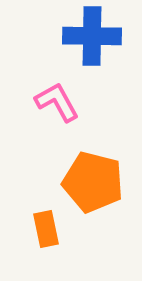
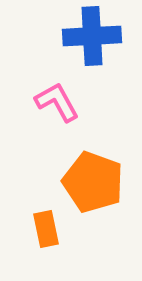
blue cross: rotated 4 degrees counterclockwise
orange pentagon: rotated 6 degrees clockwise
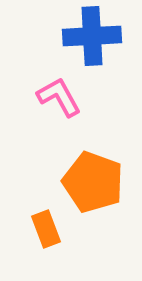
pink L-shape: moved 2 px right, 5 px up
orange rectangle: rotated 9 degrees counterclockwise
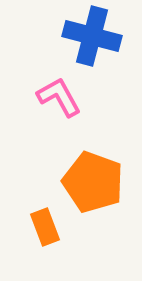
blue cross: rotated 18 degrees clockwise
orange rectangle: moved 1 px left, 2 px up
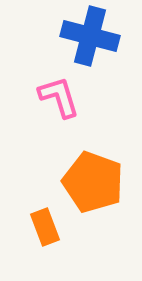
blue cross: moved 2 px left
pink L-shape: rotated 12 degrees clockwise
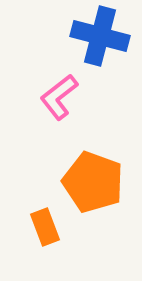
blue cross: moved 10 px right
pink L-shape: rotated 111 degrees counterclockwise
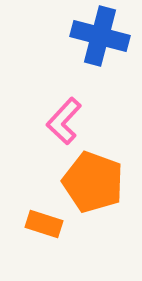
pink L-shape: moved 5 px right, 24 px down; rotated 9 degrees counterclockwise
orange rectangle: moved 1 px left, 3 px up; rotated 51 degrees counterclockwise
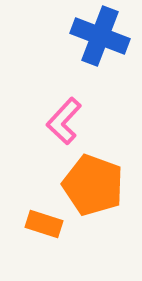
blue cross: rotated 6 degrees clockwise
orange pentagon: moved 3 px down
